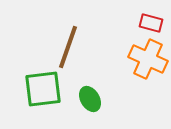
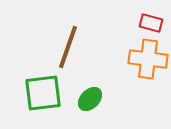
orange cross: rotated 18 degrees counterclockwise
green square: moved 4 px down
green ellipse: rotated 75 degrees clockwise
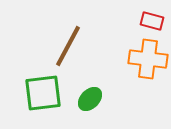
red rectangle: moved 1 px right, 2 px up
brown line: moved 1 px up; rotated 9 degrees clockwise
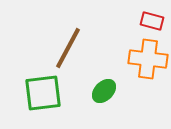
brown line: moved 2 px down
green ellipse: moved 14 px right, 8 px up
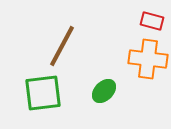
brown line: moved 6 px left, 2 px up
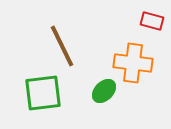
brown line: rotated 54 degrees counterclockwise
orange cross: moved 15 px left, 4 px down
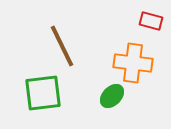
red rectangle: moved 1 px left
green ellipse: moved 8 px right, 5 px down
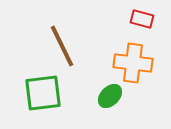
red rectangle: moved 9 px left, 2 px up
green ellipse: moved 2 px left
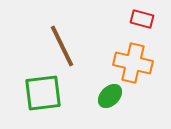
orange cross: rotated 6 degrees clockwise
